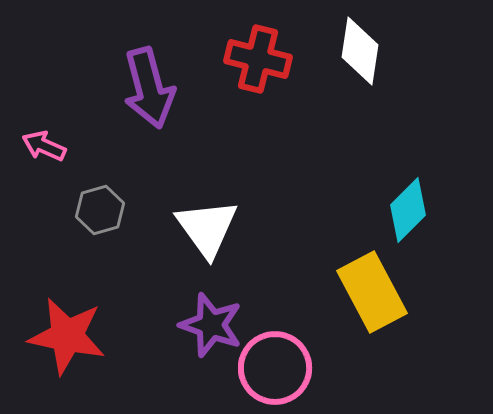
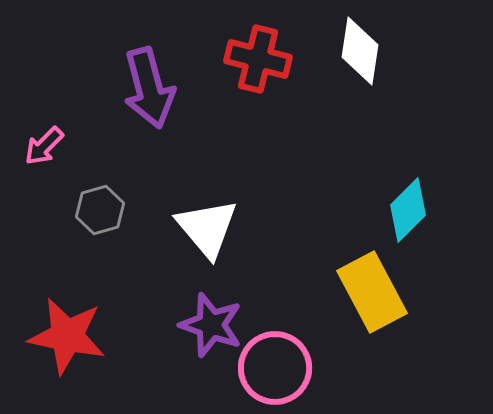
pink arrow: rotated 69 degrees counterclockwise
white triangle: rotated 4 degrees counterclockwise
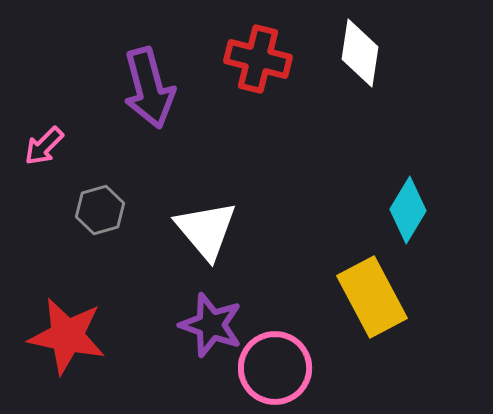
white diamond: moved 2 px down
cyan diamond: rotated 14 degrees counterclockwise
white triangle: moved 1 px left, 2 px down
yellow rectangle: moved 5 px down
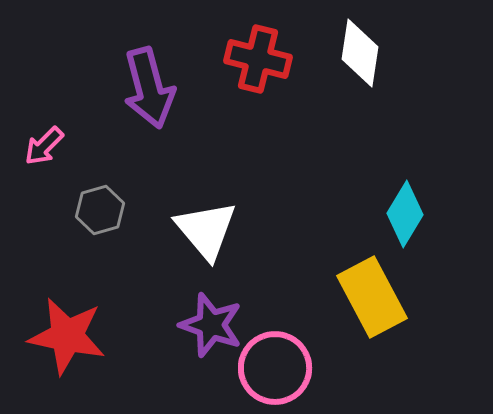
cyan diamond: moved 3 px left, 4 px down
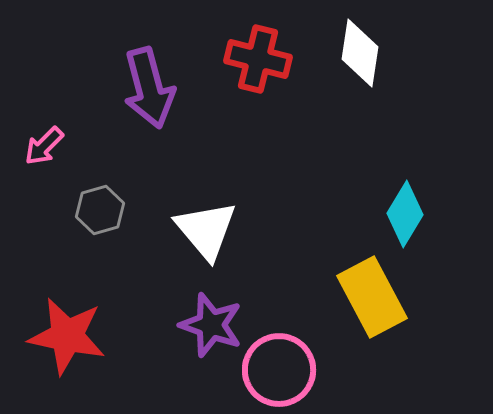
pink circle: moved 4 px right, 2 px down
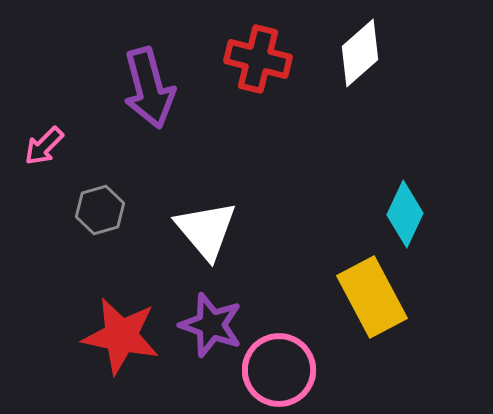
white diamond: rotated 40 degrees clockwise
cyan diamond: rotated 6 degrees counterclockwise
red star: moved 54 px right
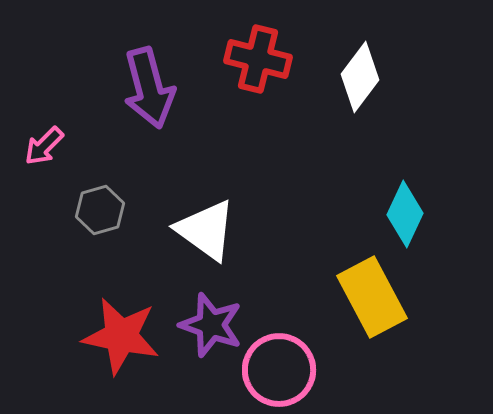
white diamond: moved 24 px down; rotated 12 degrees counterclockwise
white triangle: rotated 14 degrees counterclockwise
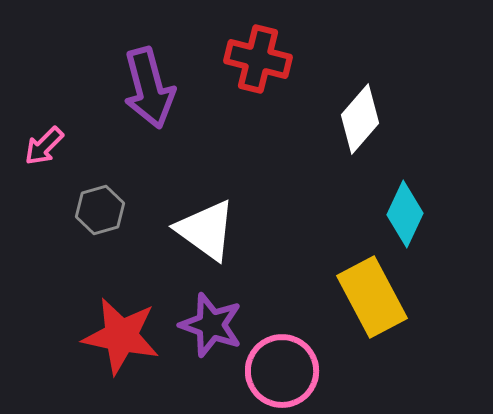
white diamond: moved 42 px down; rotated 4 degrees clockwise
pink circle: moved 3 px right, 1 px down
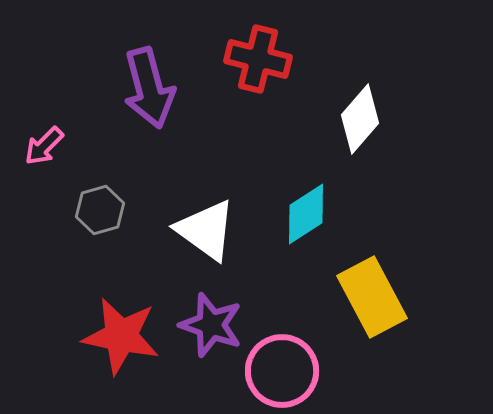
cyan diamond: moved 99 px left; rotated 32 degrees clockwise
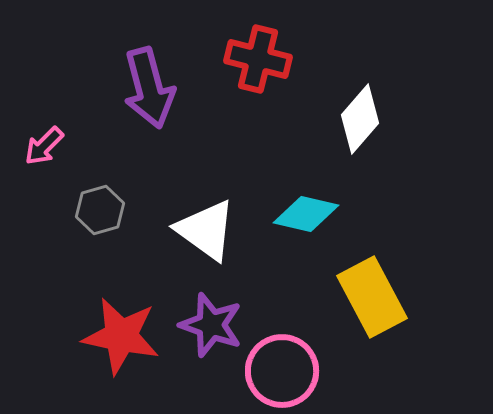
cyan diamond: rotated 46 degrees clockwise
